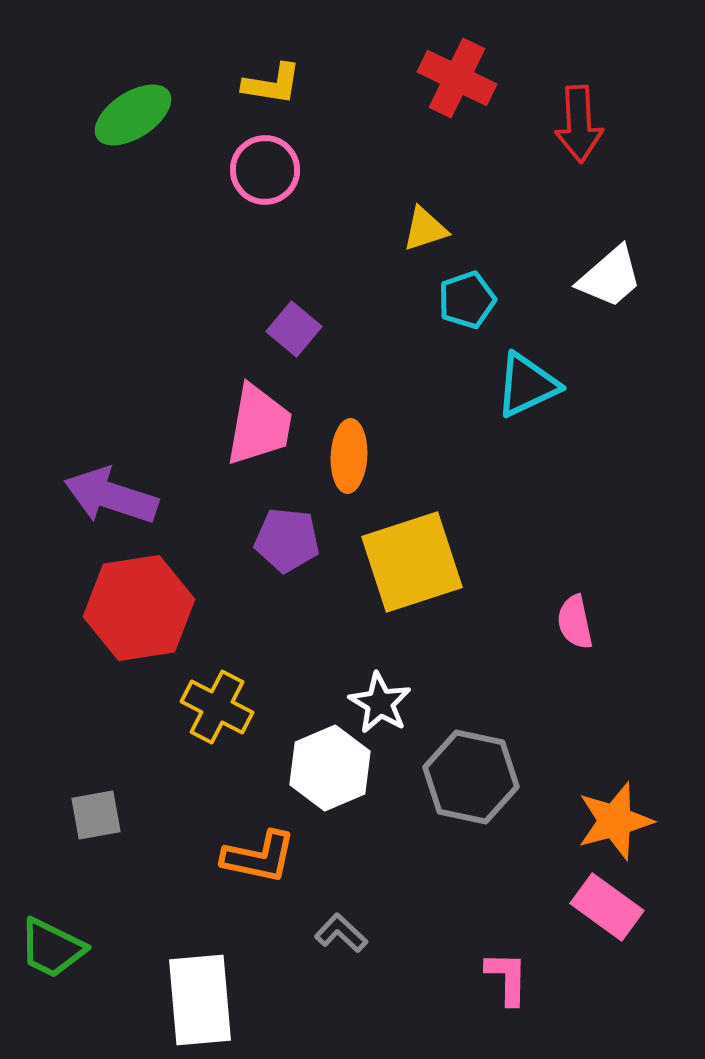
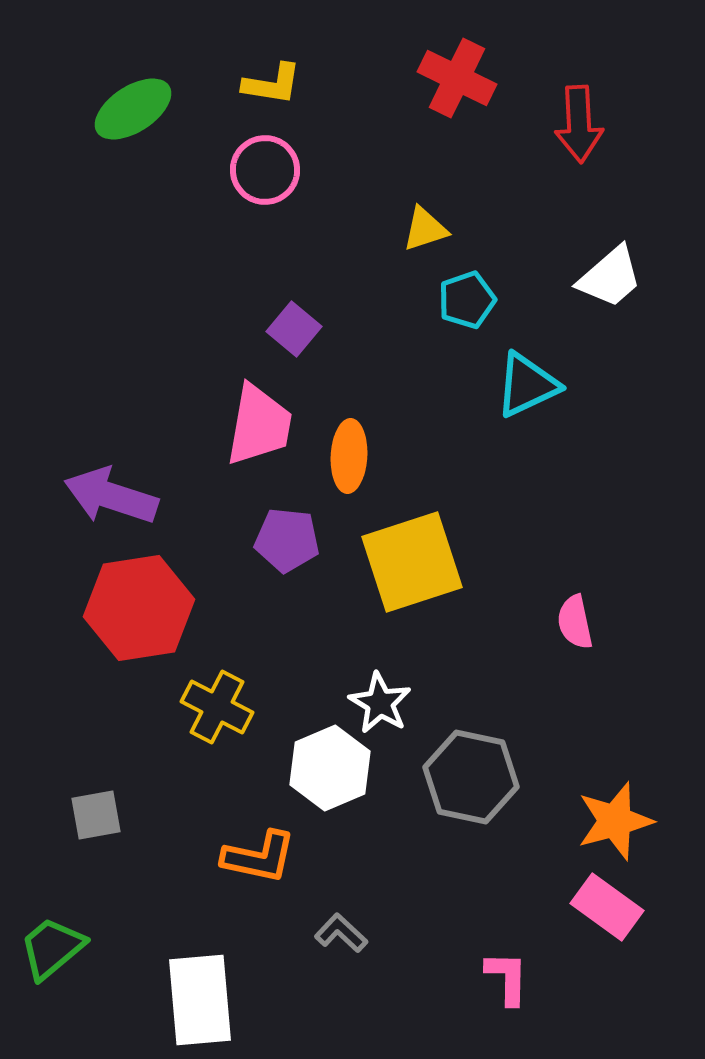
green ellipse: moved 6 px up
green trapezoid: rotated 114 degrees clockwise
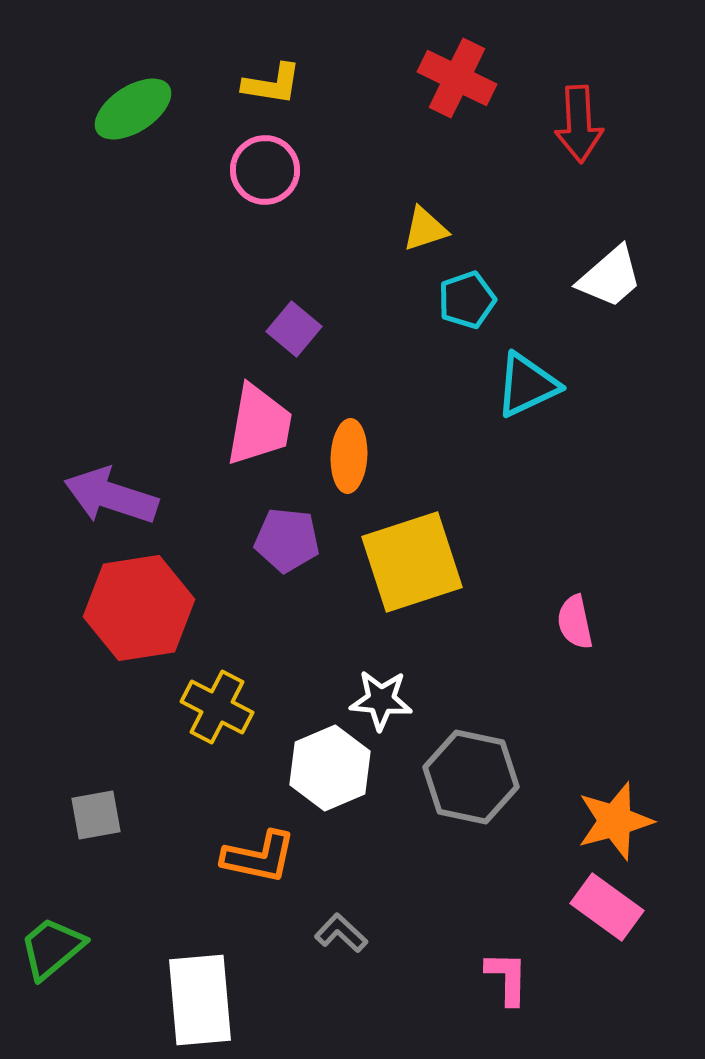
white star: moved 1 px right, 3 px up; rotated 26 degrees counterclockwise
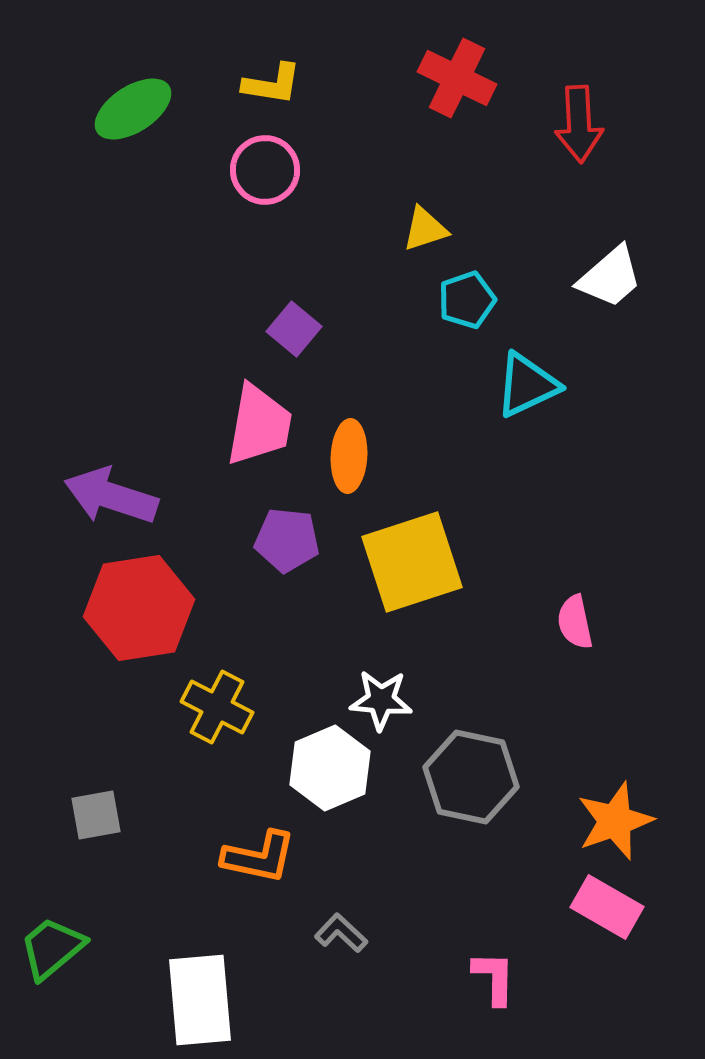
orange star: rotated 4 degrees counterclockwise
pink rectangle: rotated 6 degrees counterclockwise
pink L-shape: moved 13 px left
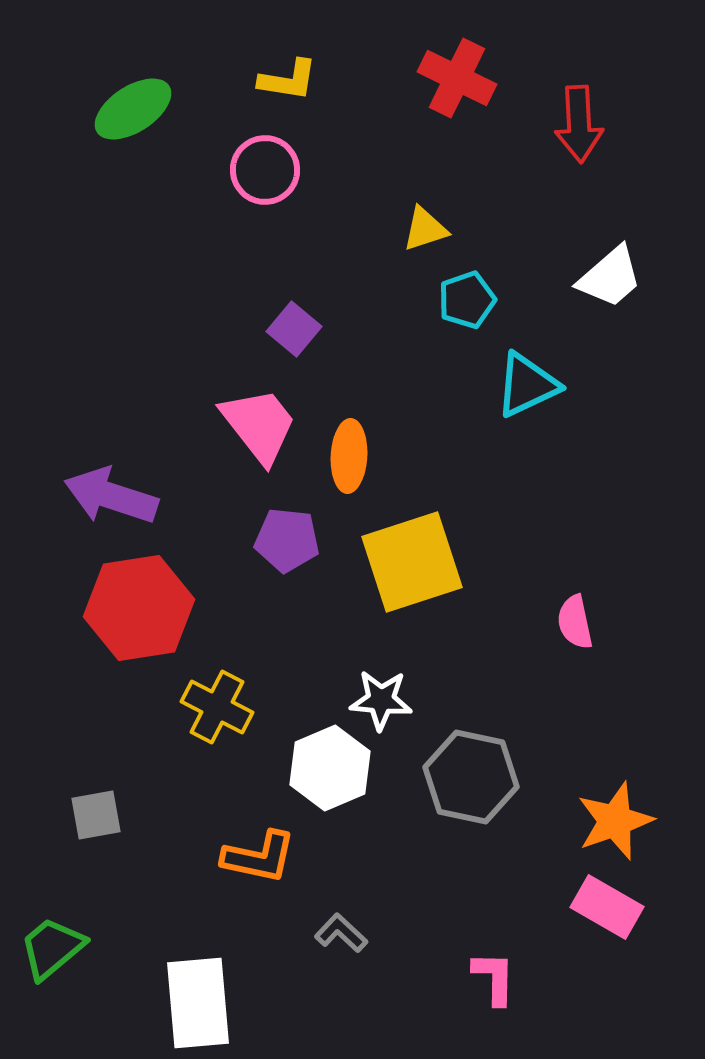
yellow L-shape: moved 16 px right, 4 px up
pink trapezoid: rotated 48 degrees counterclockwise
white rectangle: moved 2 px left, 3 px down
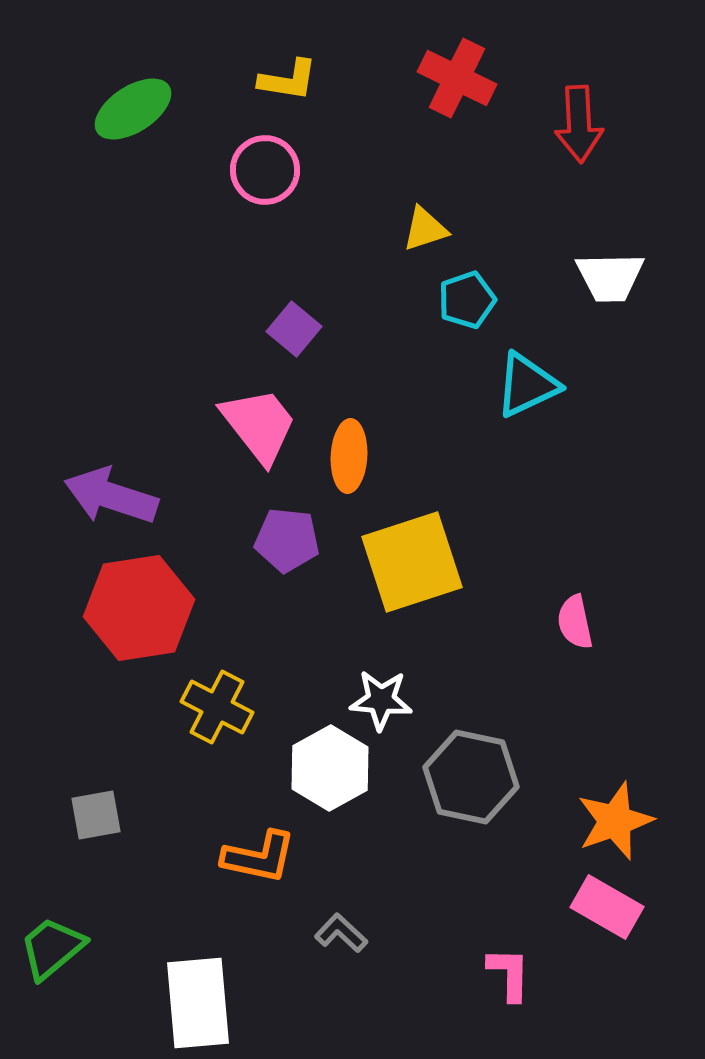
white trapezoid: rotated 40 degrees clockwise
white hexagon: rotated 6 degrees counterclockwise
pink L-shape: moved 15 px right, 4 px up
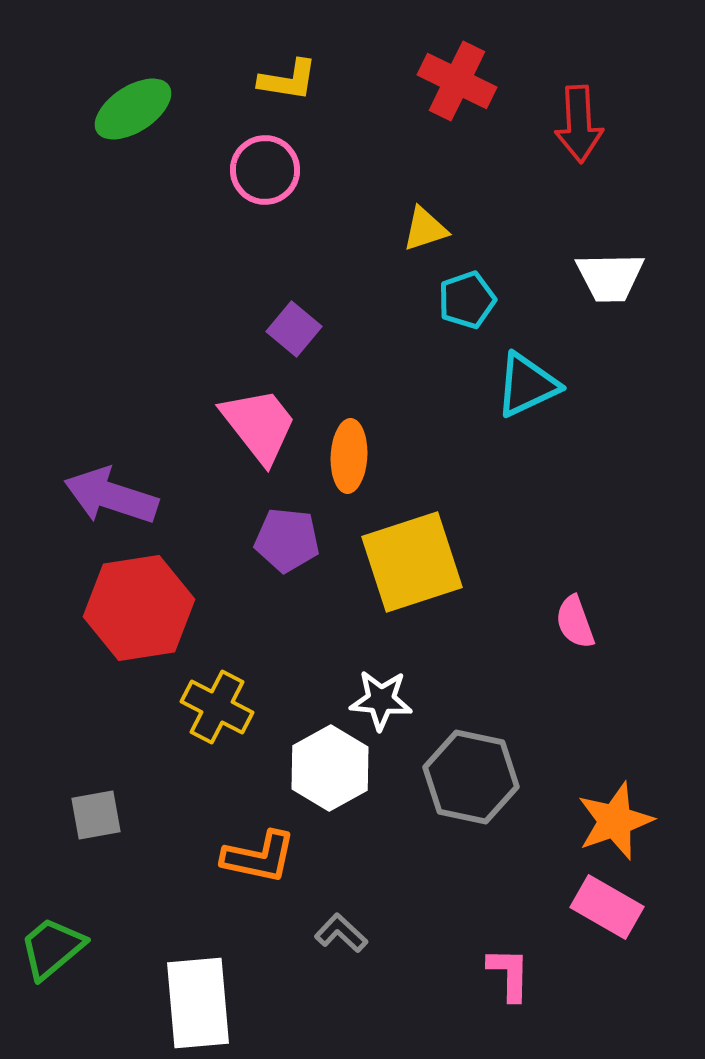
red cross: moved 3 px down
pink semicircle: rotated 8 degrees counterclockwise
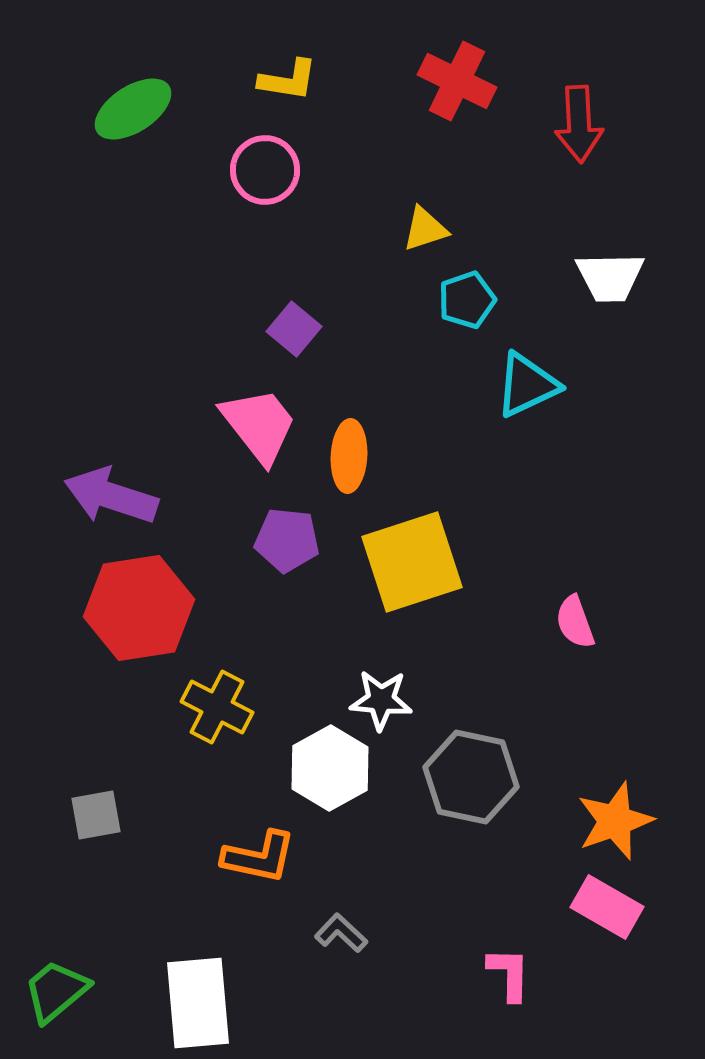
green trapezoid: moved 4 px right, 43 px down
